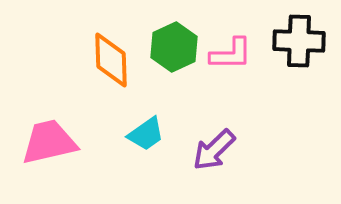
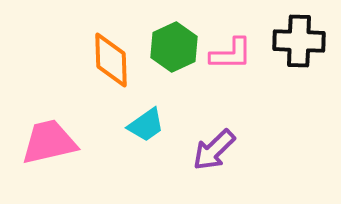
cyan trapezoid: moved 9 px up
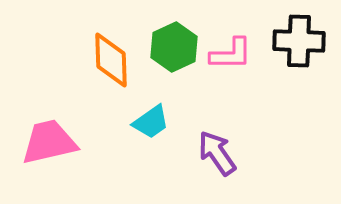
cyan trapezoid: moved 5 px right, 3 px up
purple arrow: moved 3 px right, 3 px down; rotated 99 degrees clockwise
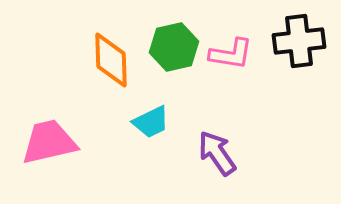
black cross: rotated 9 degrees counterclockwise
green hexagon: rotated 12 degrees clockwise
pink L-shape: rotated 9 degrees clockwise
cyan trapezoid: rotated 9 degrees clockwise
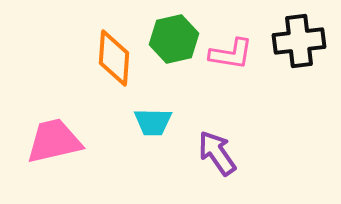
green hexagon: moved 8 px up
orange diamond: moved 3 px right, 2 px up; rotated 6 degrees clockwise
cyan trapezoid: moved 2 px right; rotated 27 degrees clockwise
pink trapezoid: moved 5 px right, 1 px up
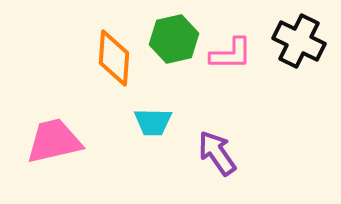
black cross: rotated 33 degrees clockwise
pink L-shape: rotated 9 degrees counterclockwise
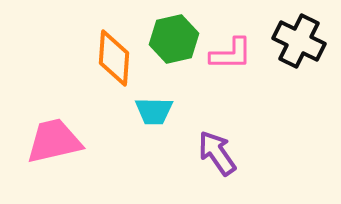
cyan trapezoid: moved 1 px right, 11 px up
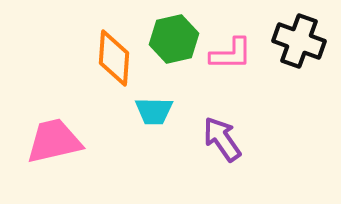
black cross: rotated 6 degrees counterclockwise
purple arrow: moved 5 px right, 14 px up
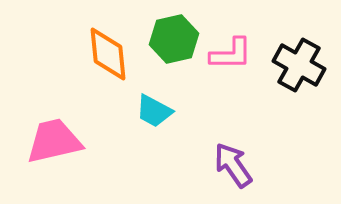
black cross: moved 24 px down; rotated 9 degrees clockwise
orange diamond: moved 6 px left, 4 px up; rotated 10 degrees counterclockwise
cyan trapezoid: rotated 27 degrees clockwise
purple arrow: moved 11 px right, 26 px down
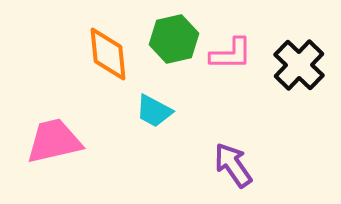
black cross: rotated 15 degrees clockwise
